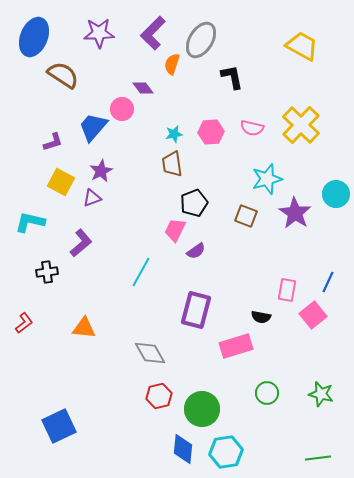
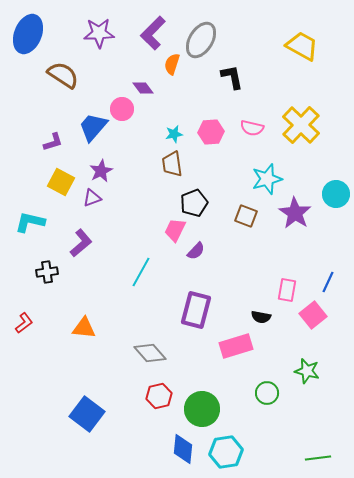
blue ellipse at (34, 37): moved 6 px left, 3 px up
purple semicircle at (196, 251): rotated 12 degrees counterclockwise
gray diamond at (150, 353): rotated 12 degrees counterclockwise
green star at (321, 394): moved 14 px left, 23 px up
blue square at (59, 426): moved 28 px right, 12 px up; rotated 28 degrees counterclockwise
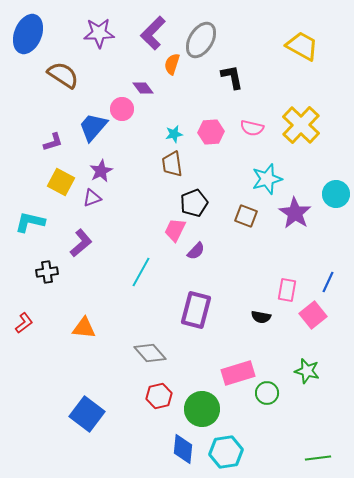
pink rectangle at (236, 346): moved 2 px right, 27 px down
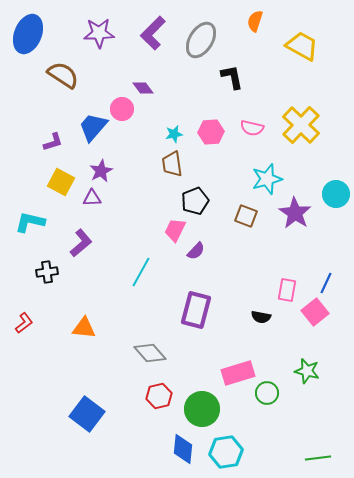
orange semicircle at (172, 64): moved 83 px right, 43 px up
purple triangle at (92, 198): rotated 18 degrees clockwise
black pentagon at (194, 203): moved 1 px right, 2 px up
blue line at (328, 282): moved 2 px left, 1 px down
pink square at (313, 315): moved 2 px right, 3 px up
